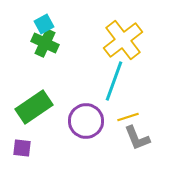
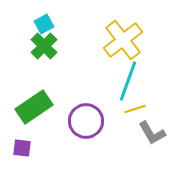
green cross: moved 1 px left, 3 px down; rotated 20 degrees clockwise
cyan line: moved 14 px right
yellow line: moved 7 px right, 8 px up
gray L-shape: moved 15 px right, 5 px up; rotated 8 degrees counterclockwise
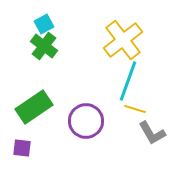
green cross: rotated 8 degrees counterclockwise
yellow line: rotated 35 degrees clockwise
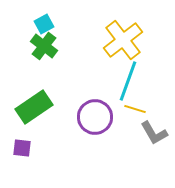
purple circle: moved 9 px right, 4 px up
gray L-shape: moved 2 px right
